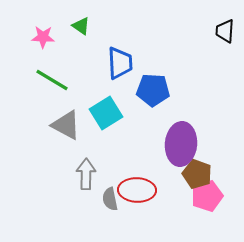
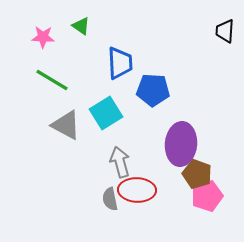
gray arrow: moved 34 px right, 12 px up; rotated 16 degrees counterclockwise
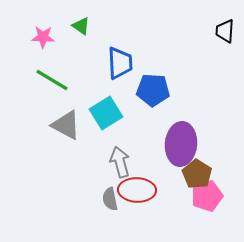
brown pentagon: rotated 12 degrees clockwise
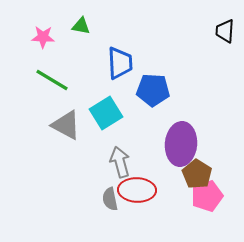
green triangle: rotated 24 degrees counterclockwise
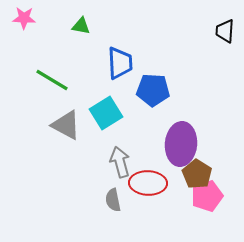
pink star: moved 19 px left, 19 px up
red ellipse: moved 11 px right, 7 px up
gray semicircle: moved 3 px right, 1 px down
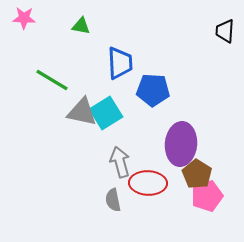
gray triangle: moved 16 px right, 13 px up; rotated 16 degrees counterclockwise
